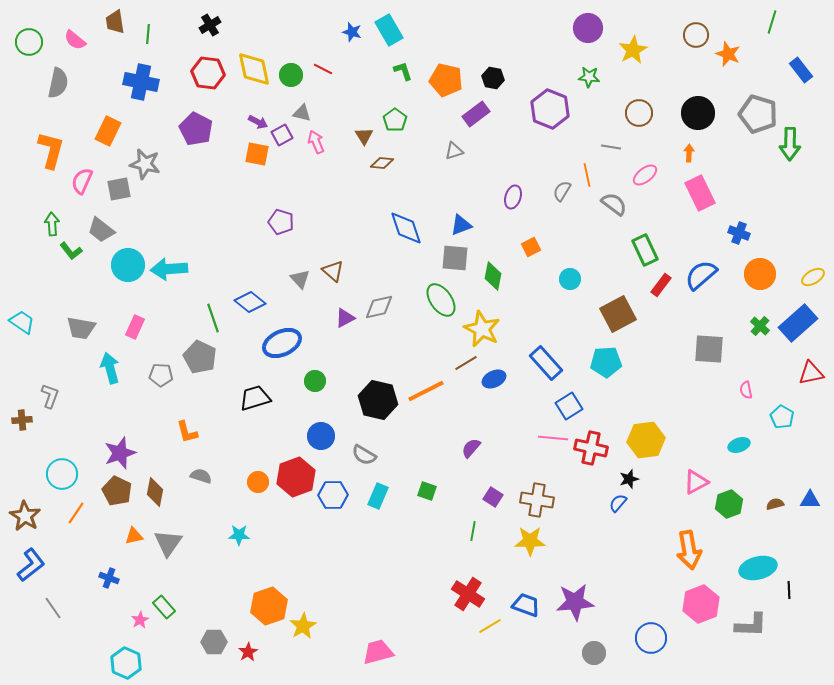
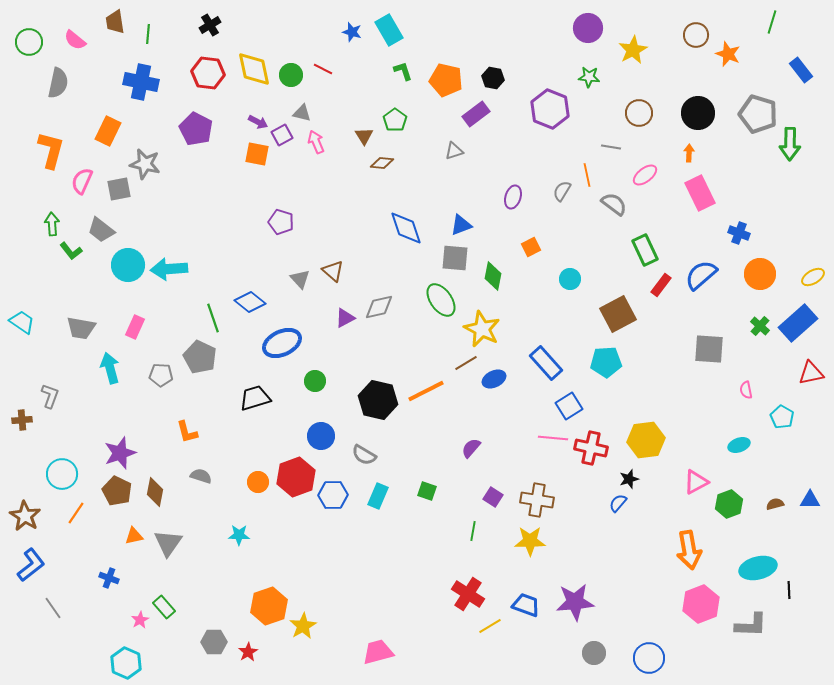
blue circle at (651, 638): moved 2 px left, 20 px down
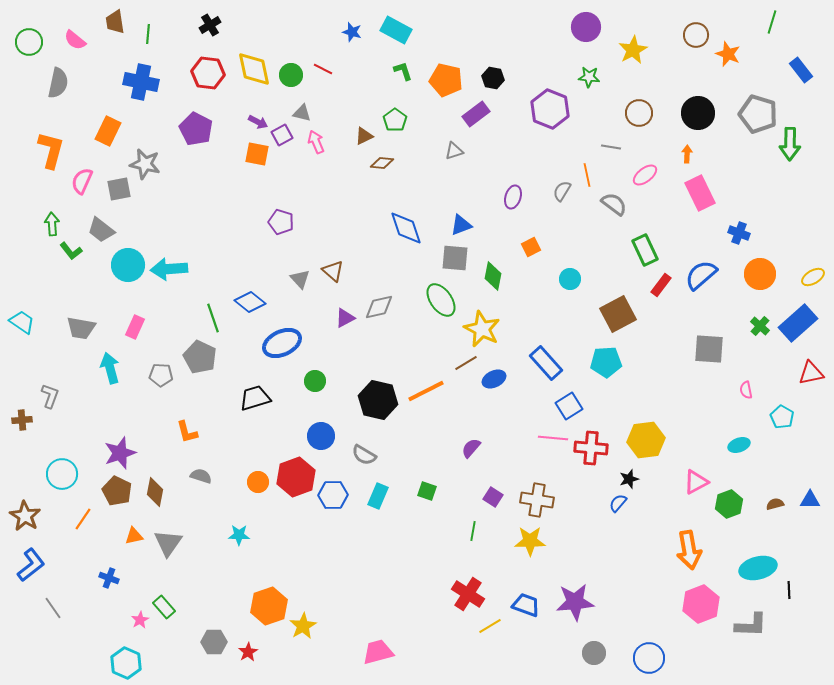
purple circle at (588, 28): moved 2 px left, 1 px up
cyan rectangle at (389, 30): moved 7 px right; rotated 32 degrees counterclockwise
brown triangle at (364, 136): rotated 36 degrees clockwise
orange arrow at (689, 153): moved 2 px left, 1 px down
red cross at (591, 448): rotated 8 degrees counterclockwise
orange line at (76, 513): moved 7 px right, 6 px down
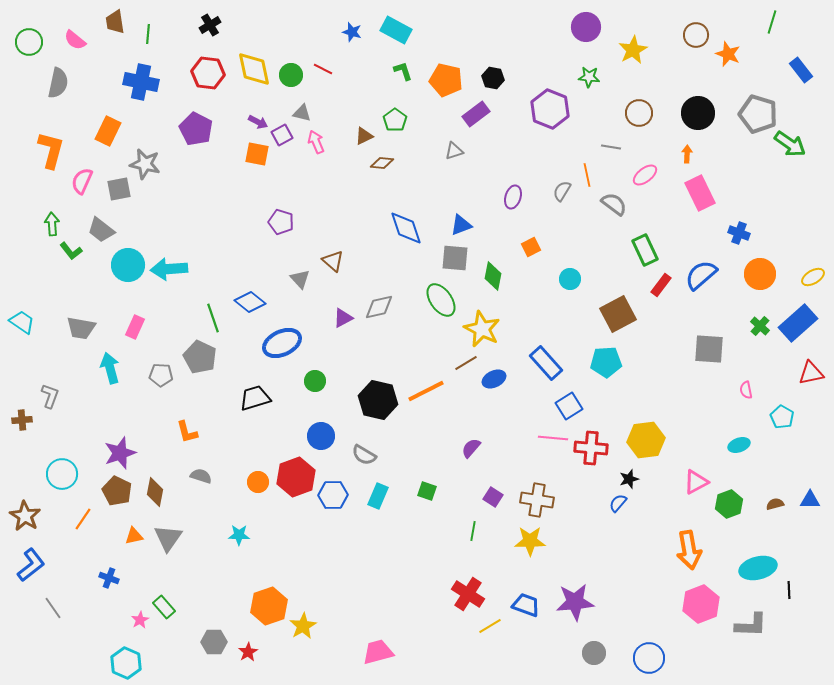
green arrow at (790, 144): rotated 56 degrees counterclockwise
brown triangle at (333, 271): moved 10 px up
purple triangle at (345, 318): moved 2 px left
gray triangle at (168, 543): moved 5 px up
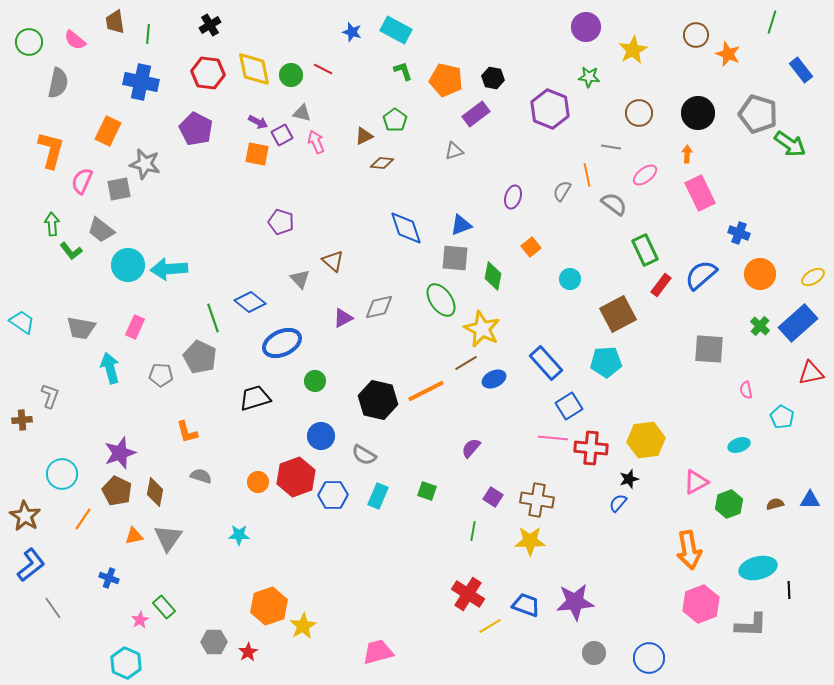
orange square at (531, 247): rotated 12 degrees counterclockwise
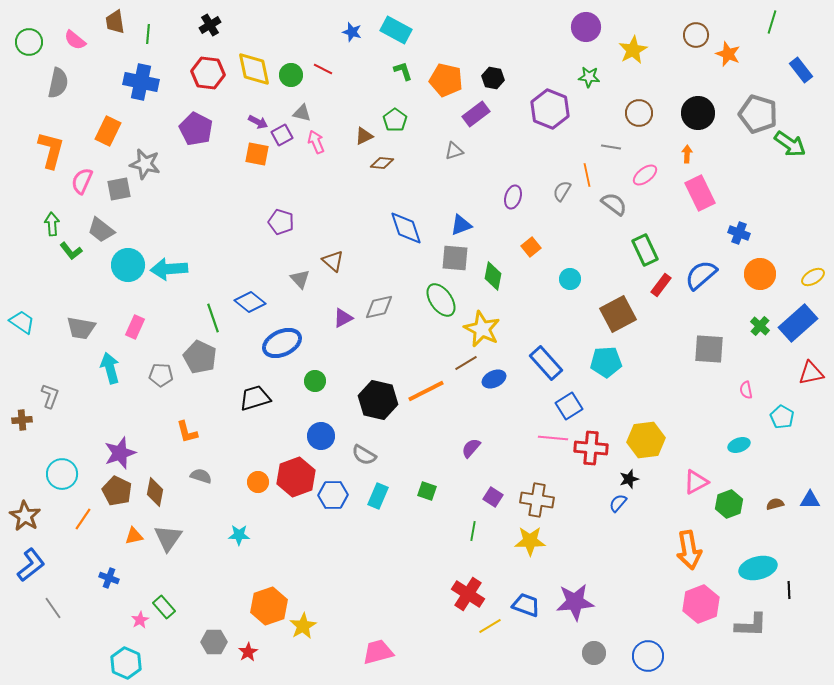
blue circle at (649, 658): moved 1 px left, 2 px up
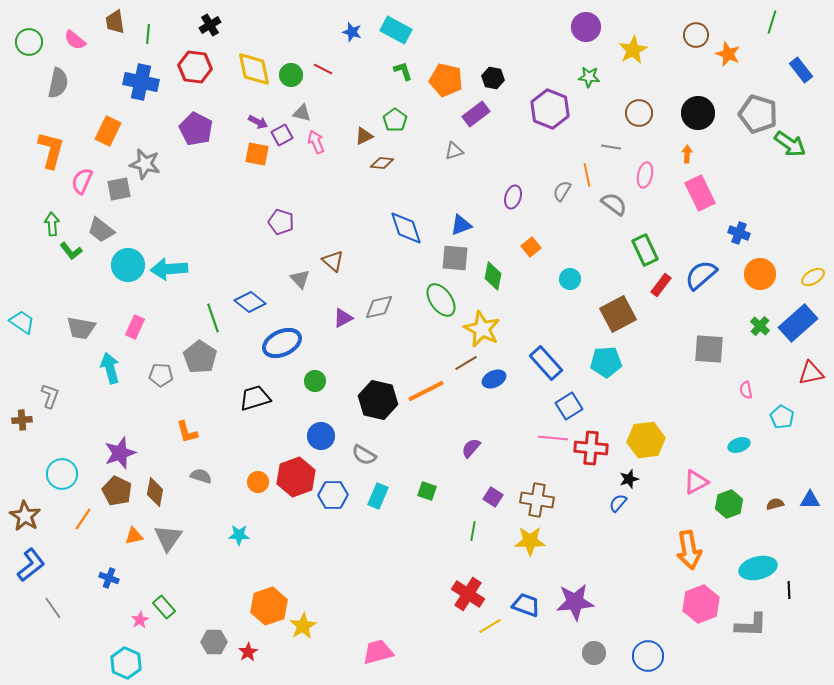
red hexagon at (208, 73): moved 13 px left, 6 px up
pink ellipse at (645, 175): rotated 40 degrees counterclockwise
gray pentagon at (200, 357): rotated 8 degrees clockwise
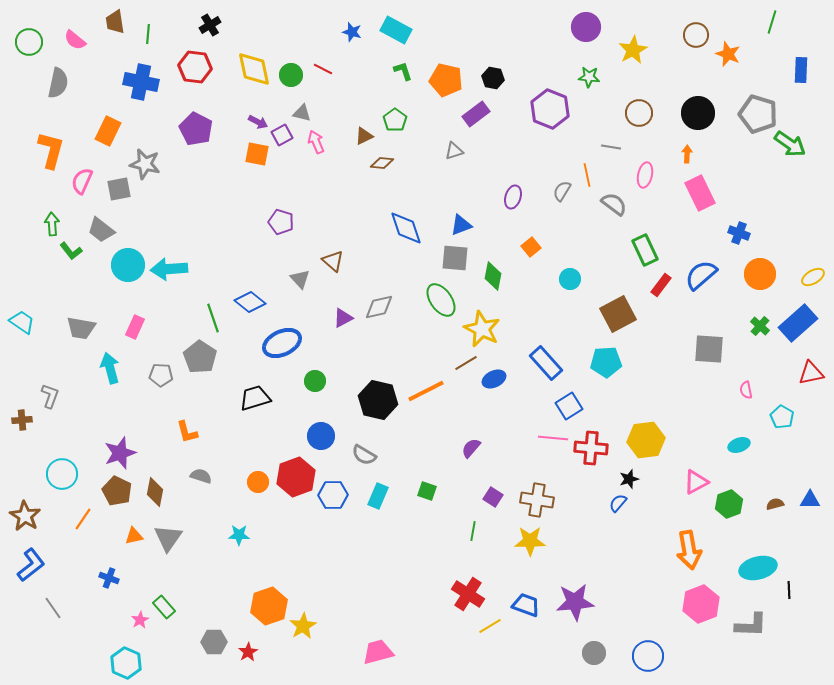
blue rectangle at (801, 70): rotated 40 degrees clockwise
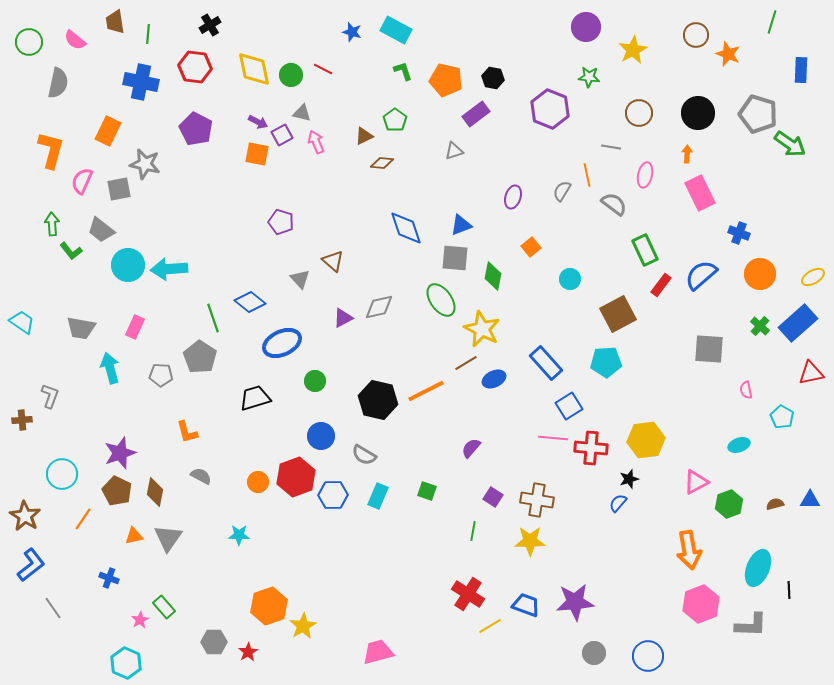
gray semicircle at (201, 476): rotated 10 degrees clockwise
cyan ellipse at (758, 568): rotated 54 degrees counterclockwise
